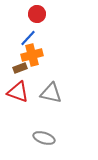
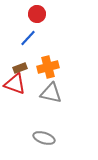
orange cross: moved 16 px right, 12 px down
red triangle: moved 3 px left, 8 px up
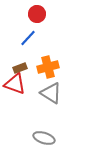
gray triangle: rotated 20 degrees clockwise
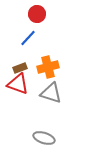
red triangle: moved 3 px right
gray triangle: rotated 15 degrees counterclockwise
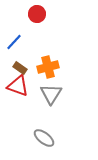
blue line: moved 14 px left, 4 px down
brown rectangle: rotated 56 degrees clockwise
red triangle: moved 2 px down
gray triangle: moved 1 px down; rotated 45 degrees clockwise
gray ellipse: rotated 20 degrees clockwise
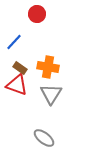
orange cross: rotated 25 degrees clockwise
red triangle: moved 1 px left, 1 px up
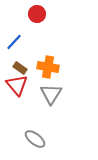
red triangle: rotated 30 degrees clockwise
gray ellipse: moved 9 px left, 1 px down
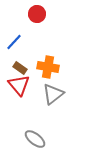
red triangle: moved 2 px right
gray triangle: moved 2 px right; rotated 20 degrees clockwise
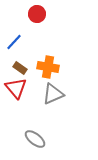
red triangle: moved 3 px left, 3 px down
gray triangle: rotated 15 degrees clockwise
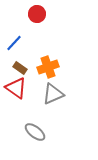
blue line: moved 1 px down
orange cross: rotated 30 degrees counterclockwise
red triangle: rotated 15 degrees counterclockwise
gray ellipse: moved 7 px up
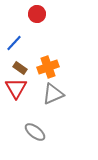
red triangle: rotated 25 degrees clockwise
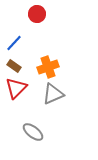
brown rectangle: moved 6 px left, 2 px up
red triangle: rotated 15 degrees clockwise
gray ellipse: moved 2 px left
